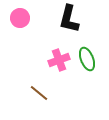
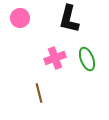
pink cross: moved 4 px left, 2 px up
brown line: rotated 36 degrees clockwise
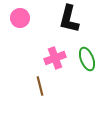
brown line: moved 1 px right, 7 px up
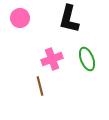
pink cross: moved 3 px left, 1 px down
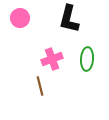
green ellipse: rotated 25 degrees clockwise
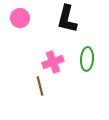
black L-shape: moved 2 px left
pink cross: moved 1 px right, 3 px down
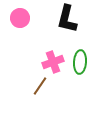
green ellipse: moved 7 px left, 3 px down
brown line: rotated 48 degrees clockwise
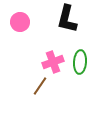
pink circle: moved 4 px down
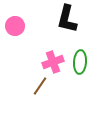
pink circle: moved 5 px left, 4 px down
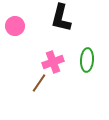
black L-shape: moved 6 px left, 1 px up
green ellipse: moved 7 px right, 2 px up
brown line: moved 1 px left, 3 px up
